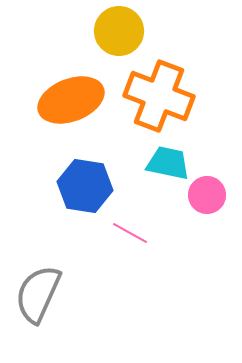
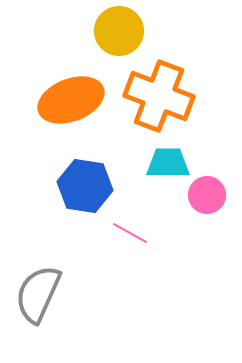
cyan trapezoid: rotated 12 degrees counterclockwise
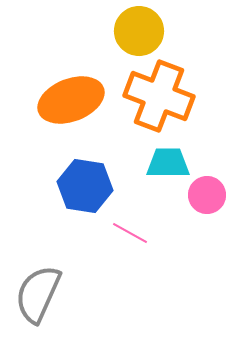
yellow circle: moved 20 px right
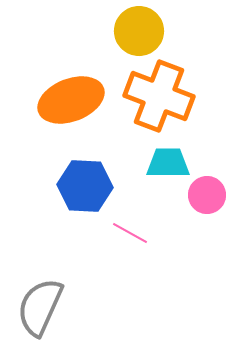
blue hexagon: rotated 6 degrees counterclockwise
gray semicircle: moved 2 px right, 13 px down
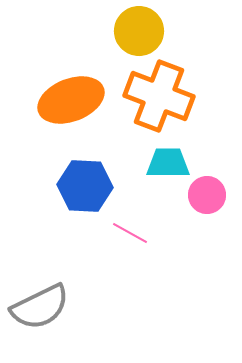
gray semicircle: rotated 140 degrees counterclockwise
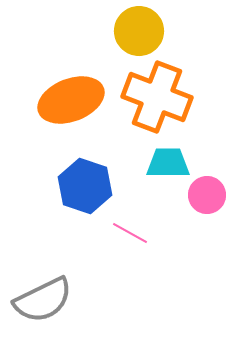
orange cross: moved 2 px left, 1 px down
blue hexagon: rotated 16 degrees clockwise
gray semicircle: moved 3 px right, 7 px up
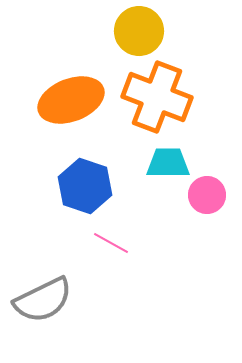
pink line: moved 19 px left, 10 px down
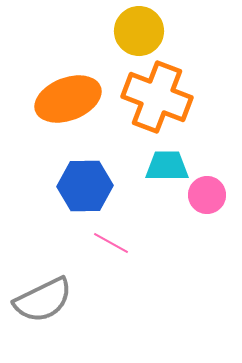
orange ellipse: moved 3 px left, 1 px up
cyan trapezoid: moved 1 px left, 3 px down
blue hexagon: rotated 20 degrees counterclockwise
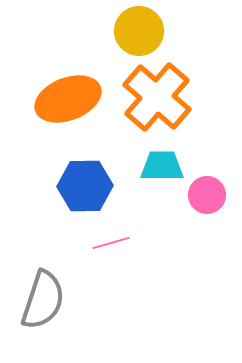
orange cross: rotated 20 degrees clockwise
cyan trapezoid: moved 5 px left
pink line: rotated 45 degrees counterclockwise
gray semicircle: rotated 46 degrees counterclockwise
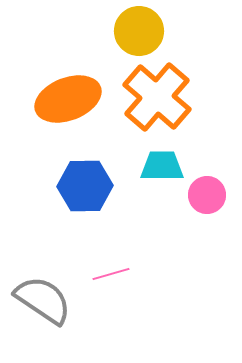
pink line: moved 31 px down
gray semicircle: rotated 74 degrees counterclockwise
